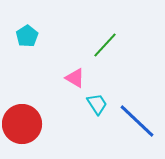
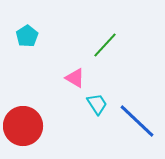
red circle: moved 1 px right, 2 px down
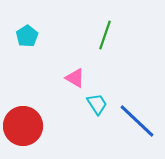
green line: moved 10 px up; rotated 24 degrees counterclockwise
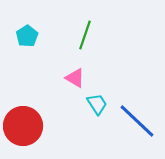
green line: moved 20 px left
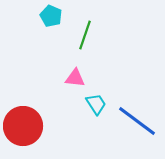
cyan pentagon: moved 24 px right, 20 px up; rotated 15 degrees counterclockwise
pink triangle: rotated 25 degrees counterclockwise
cyan trapezoid: moved 1 px left
blue line: rotated 6 degrees counterclockwise
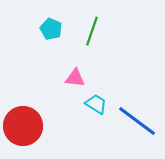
cyan pentagon: moved 13 px down
green line: moved 7 px right, 4 px up
cyan trapezoid: rotated 25 degrees counterclockwise
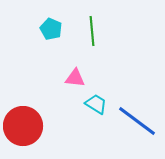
green line: rotated 24 degrees counterclockwise
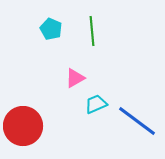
pink triangle: rotated 35 degrees counterclockwise
cyan trapezoid: rotated 55 degrees counterclockwise
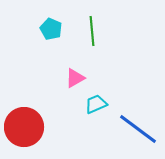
blue line: moved 1 px right, 8 px down
red circle: moved 1 px right, 1 px down
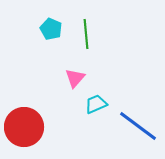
green line: moved 6 px left, 3 px down
pink triangle: rotated 20 degrees counterclockwise
blue line: moved 3 px up
